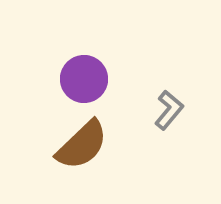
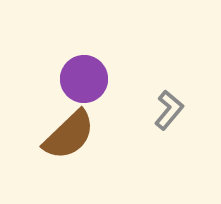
brown semicircle: moved 13 px left, 10 px up
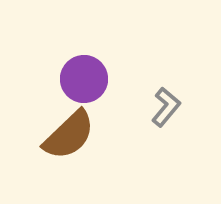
gray L-shape: moved 3 px left, 3 px up
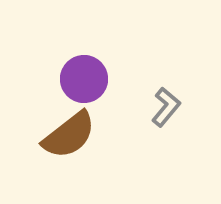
brown semicircle: rotated 6 degrees clockwise
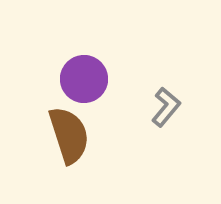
brown semicircle: rotated 70 degrees counterclockwise
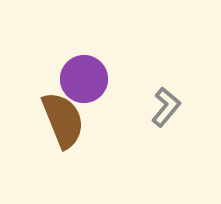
brown semicircle: moved 6 px left, 15 px up; rotated 4 degrees counterclockwise
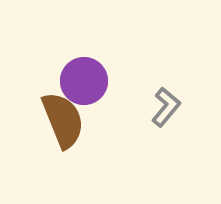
purple circle: moved 2 px down
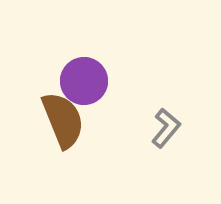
gray L-shape: moved 21 px down
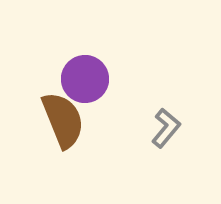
purple circle: moved 1 px right, 2 px up
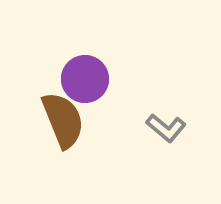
gray L-shape: rotated 90 degrees clockwise
